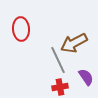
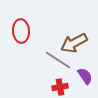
red ellipse: moved 2 px down
gray line: rotated 32 degrees counterclockwise
purple semicircle: moved 1 px left, 1 px up
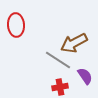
red ellipse: moved 5 px left, 6 px up
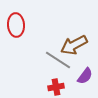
brown arrow: moved 2 px down
purple semicircle: rotated 72 degrees clockwise
red cross: moved 4 px left
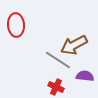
purple semicircle: rotated 120 degrees counterclockwise
red cross: rotated 35 degrees clockwise
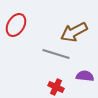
red ellipse: rotated 35 degrees clockwise
brown arrow: moved 13 px up
gray line: moved 2 px left, 6 px up; rotated 16 degrees counterclockwise
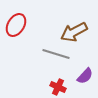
purple semicircle: rotated 126 degrees clockwise
red cross: moved 2 px right
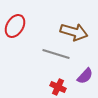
red ellipse: moved 1 px left, 1 px down
brown arrow: rotated 136 degrees counterclockwise
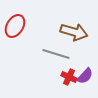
red cross: moved 11 px right, 10 px up
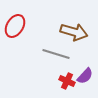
red cross: moved 2 px left, 4 px down
